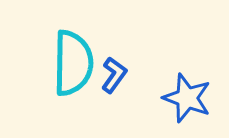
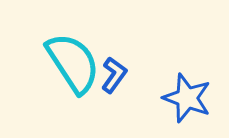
cyan semicircle: rotated 34 degrees counterclockwise
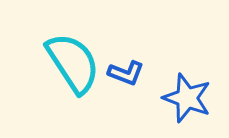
blue L-shape: moved 12 px right, 2 px up; rotated 75 degrees clockwise
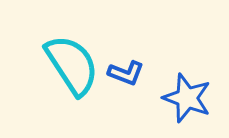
cyan semicircle: moved 1 px left, 2 px down
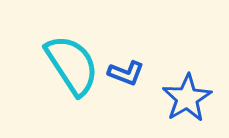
blue star: rotated 21 degrees clockwise
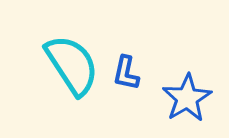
blue L-shape: rotated 81 degrees clockwise
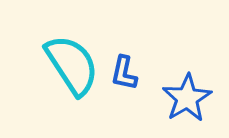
blue L-shape: moved 2 px left
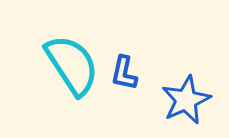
blue star: moved 1 px left, 2 px down; rotated 6 degrees clockwise
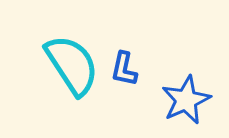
blue L-shape: moved 4 px up
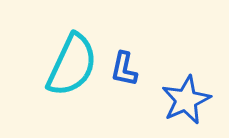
cyan semicircle: rotated 58 degrees clockwise
